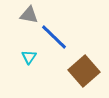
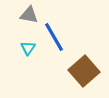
blue line: rotated 16 degrees clockwise
cyan triangle: moved 1 px left, 9 px up
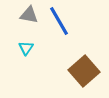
blue line: moved 5 px right, 16 px up
cyan triangle: moved 2 px left
